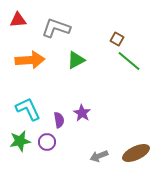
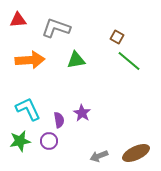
brown square: moved 2 px up
green triangle: rotated 18 degrees clockwise
purple circle: moved 2 px right, 1 px up
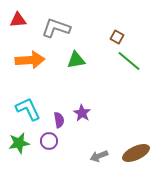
green star: moved 1 px left, 2 px down
